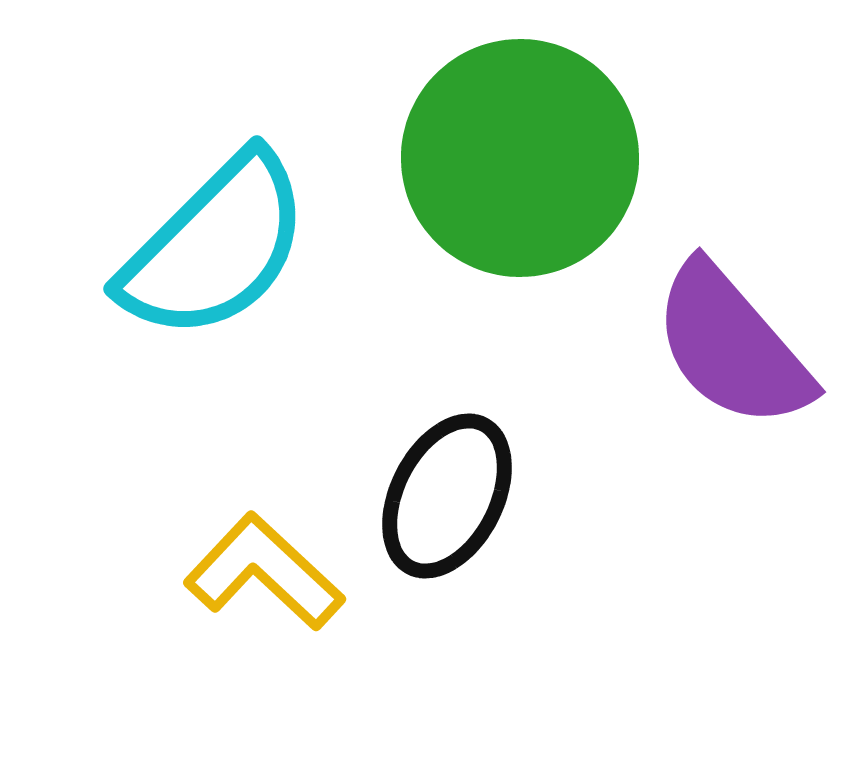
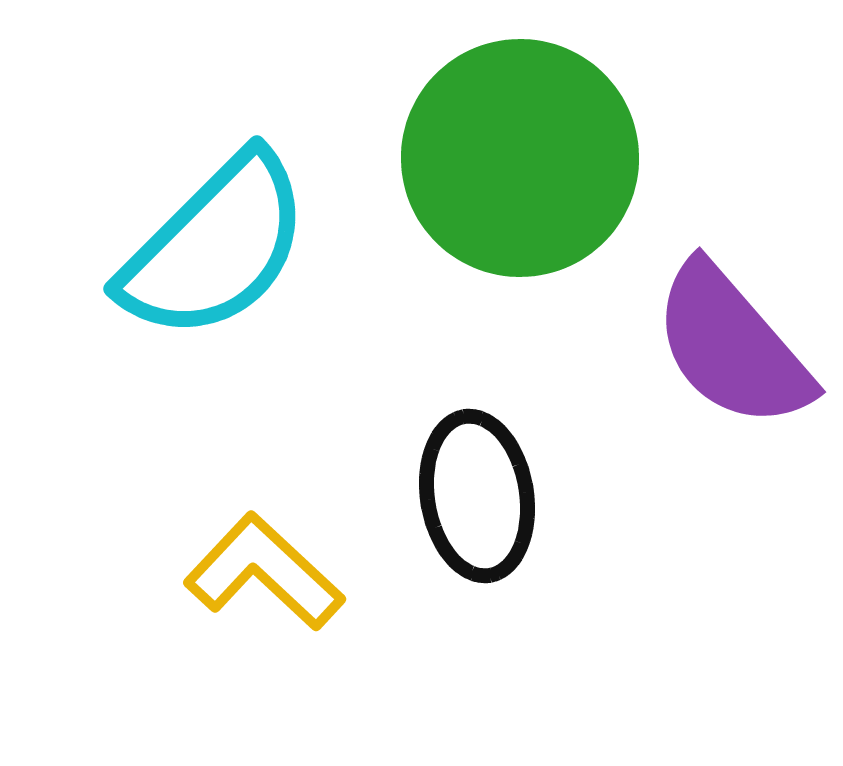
black ellipse: moved 30 px right; rotated 36 degrees counterclockwise
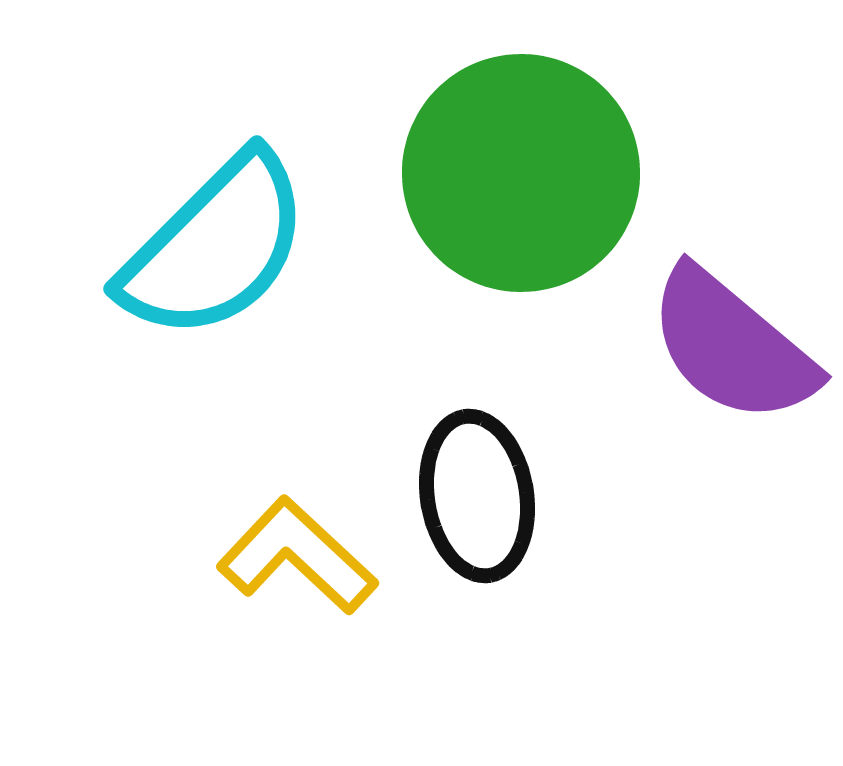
green circle: moved 1 px right, 15 px down
purple semicircle: rotated 9 degrees counterclockwise
yellow L-shape: moved 33 px right, 16 px up
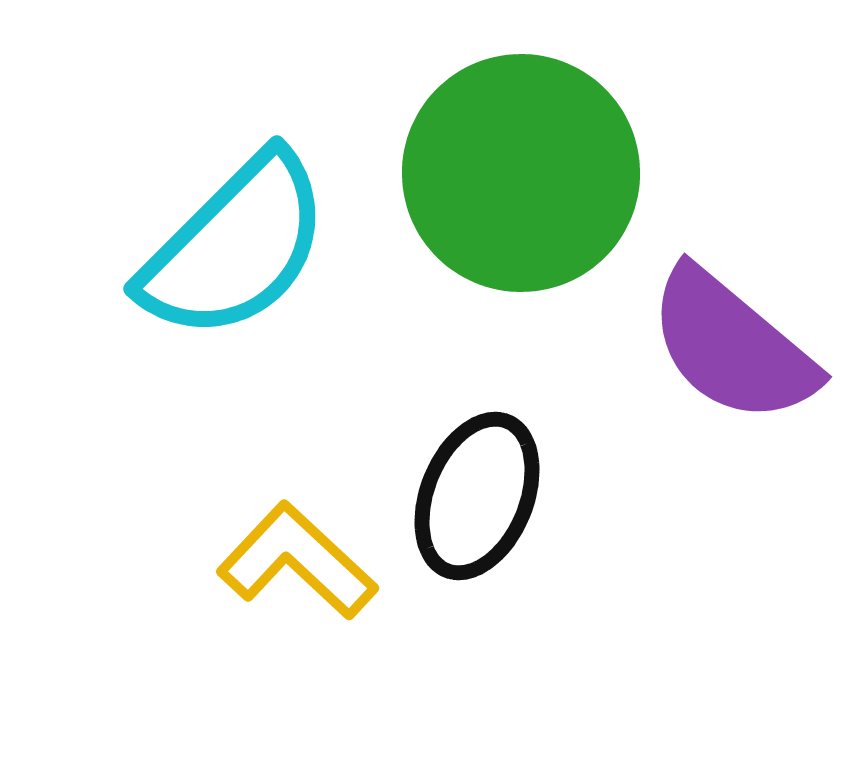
cyan semicircle: moved 20 px right
black ellipse: rotated 31 degrees clockwise
yellow L-shape: moved 5 px down
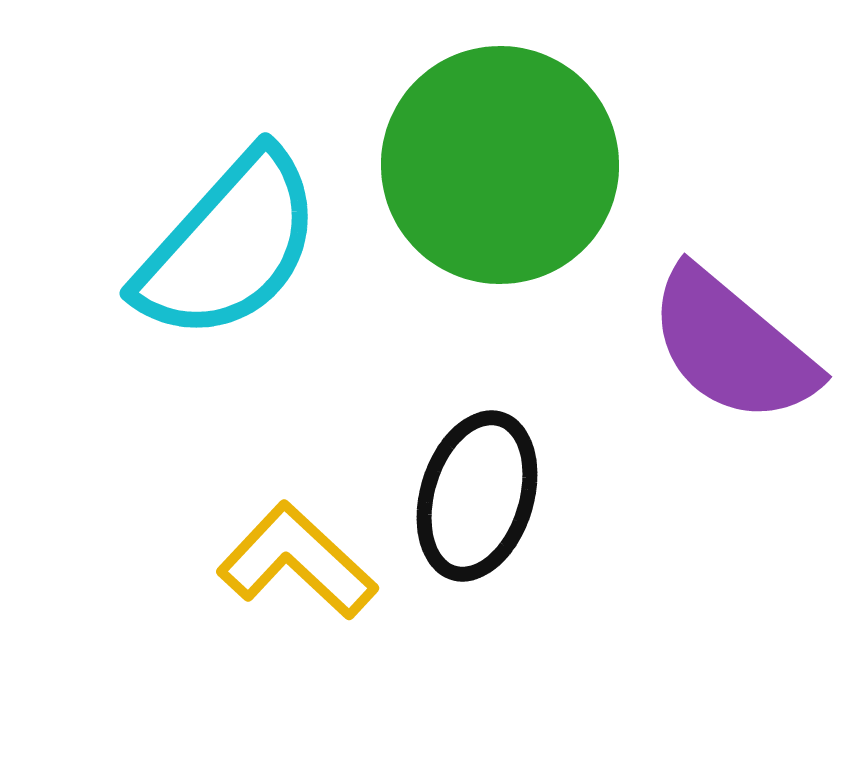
green circle: moved 21 px left, 8 px up
cyan semicircle: moved 6 px left, 1 px up; rotated 3 degrees counterclockwise
black ellipse: rotated 5 degrees counterclockwise
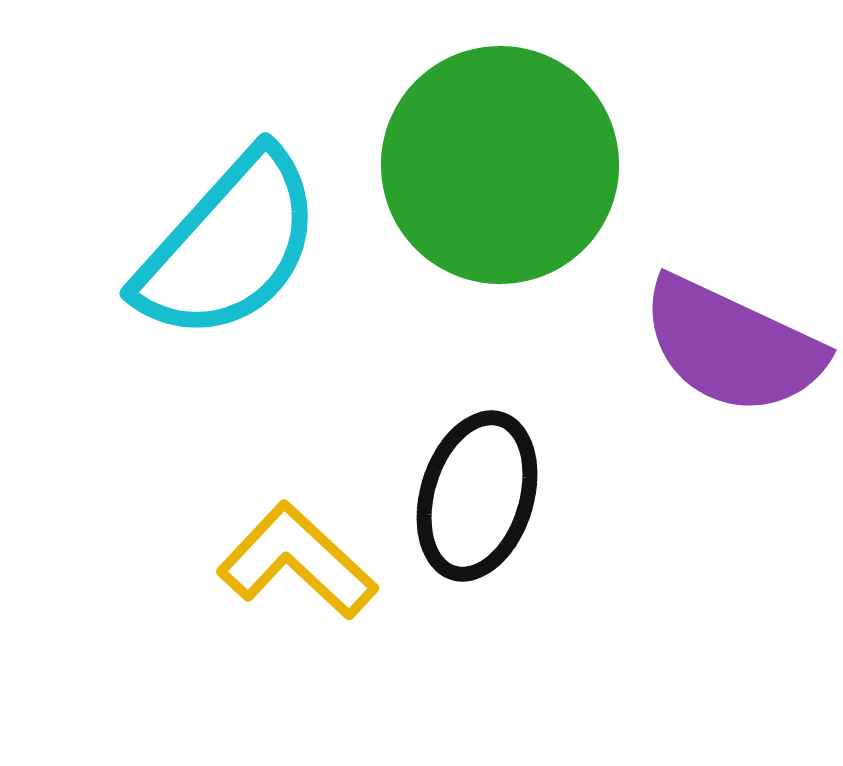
purple semicircle: rotated 15 degrees counterclockwise
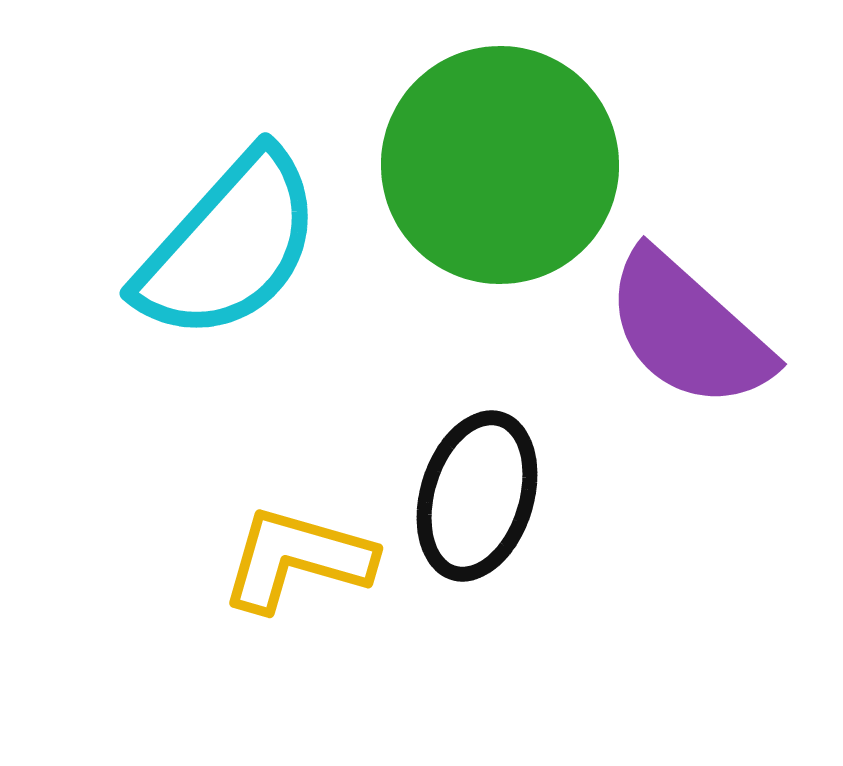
purple semicircle: moved 44 px left, 16 px up; rotated 17 degrees clockwise
yellow L-shape: moved 2 px up; rotated 27 degrees counterclockwise
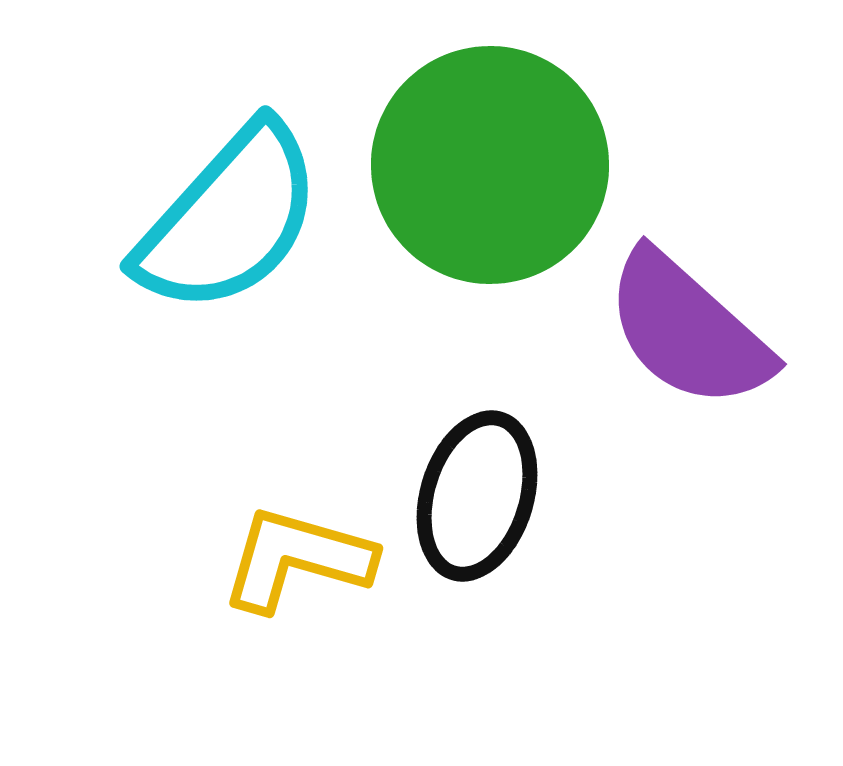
green circle: moved 10 px left
cyan semicircle: moved 27 px up
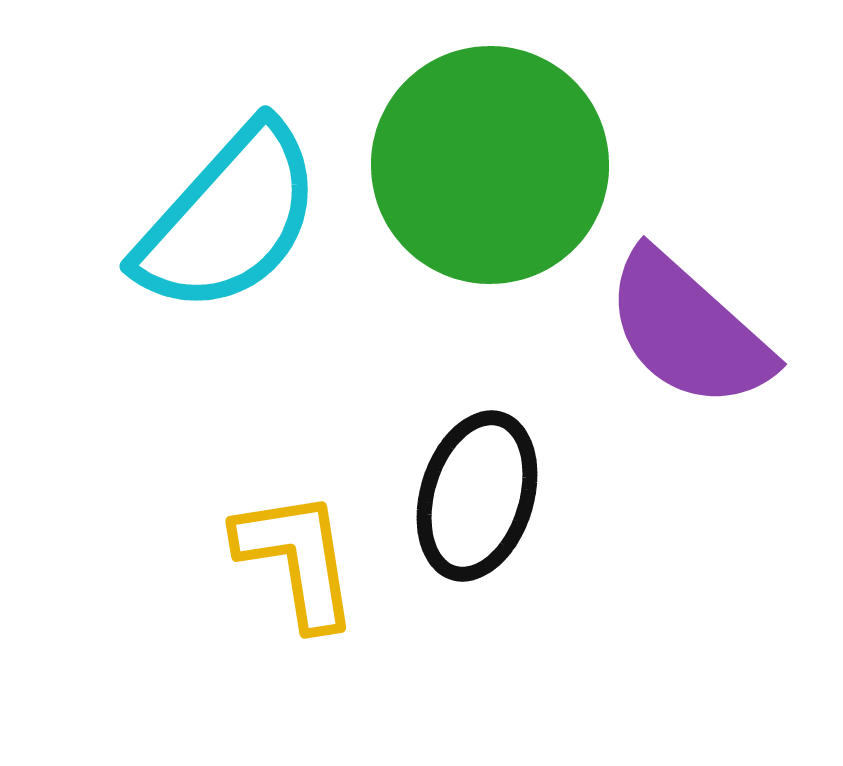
yellow L-shape: rotated 65 degrees clockwise
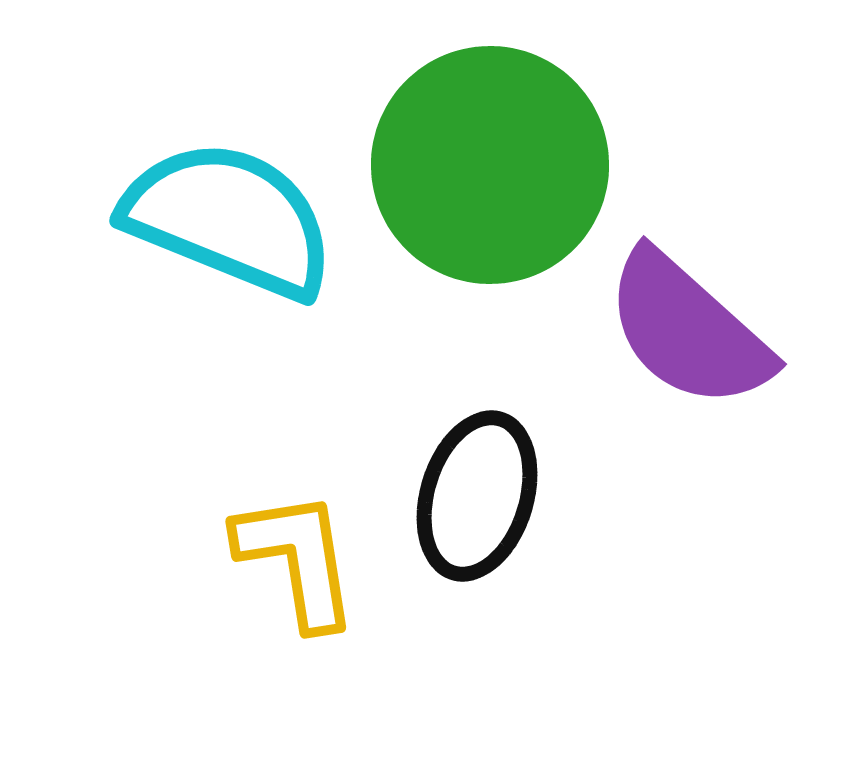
cyan semicircle: rotated 110 degrees counterclockwise
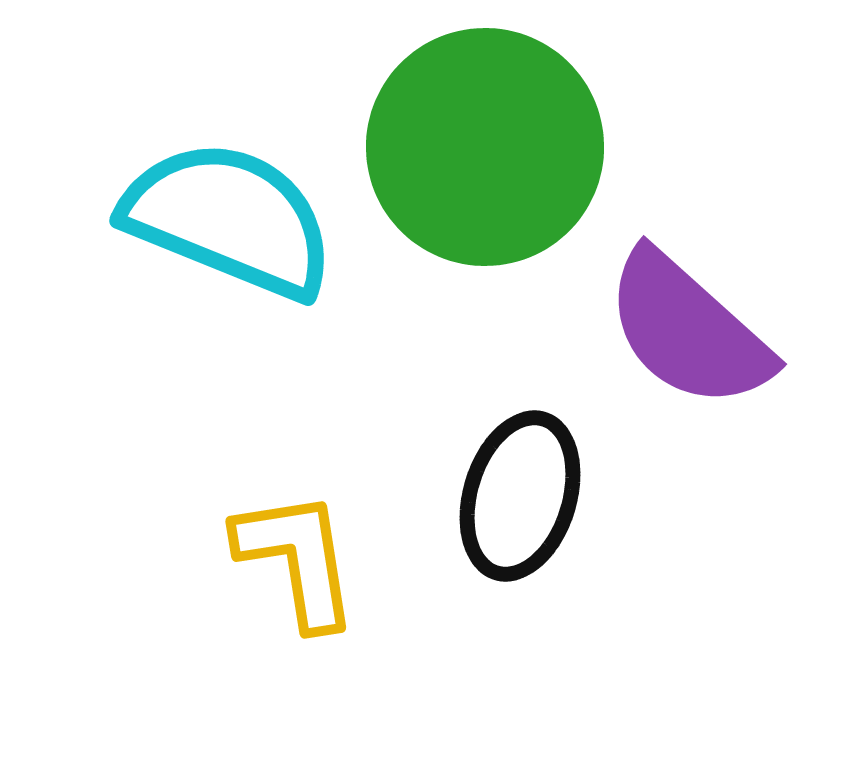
green circle: moved 5 px left, 18 px up
black ellipse: moved 43 px right
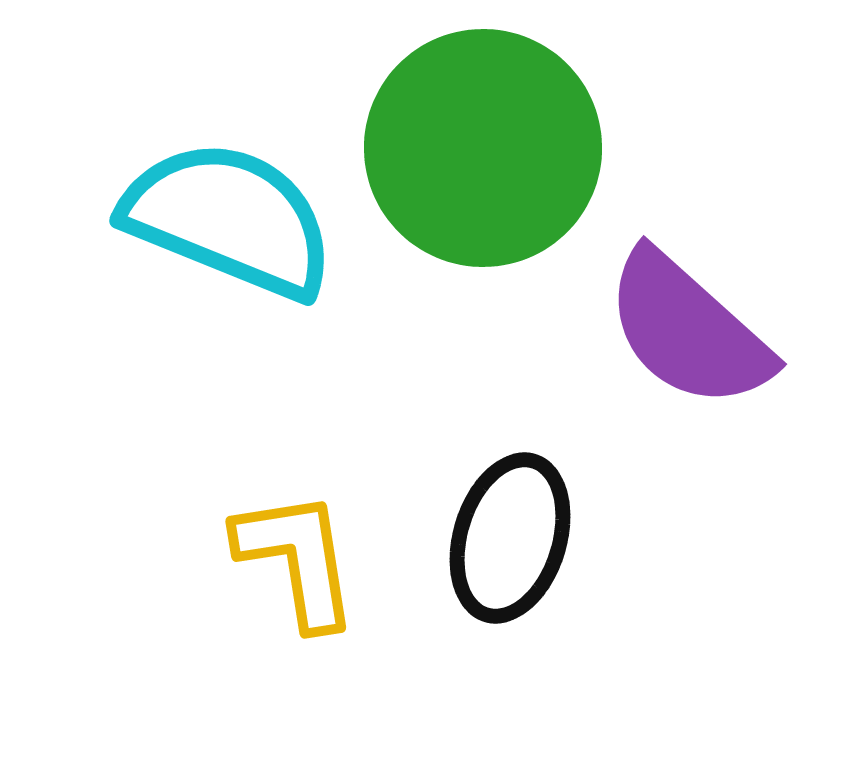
green circle: moved 2 px left, 1 px down
black ellipse: moved 10 px left, 42 px down
